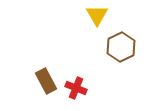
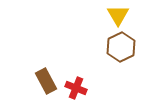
yellow triangle: moved 21 px right
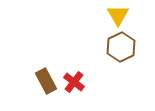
red cross: moved 2 px left, 6 px up; rotated 15 degrees clockwise
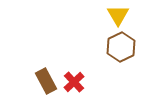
red cross: rotated 10 degrees clockwise
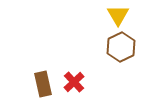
brown rectangle: moved 3 px left, 3 px down; rotated 15 degrees clockwise
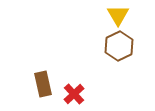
brown hexagon: moved 2 px left, 1 px up
red cross: moved 12 px down
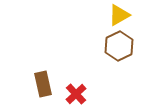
yellow triangle: moved 1 px right; rotated 30 degrees clockwise
red cross: moved 2 px right
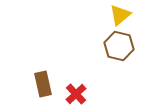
yellow triangle: moved 1 px right; rotated 10 degrees counterclockwise
brown hexagon: rotated 20 degrees counterclockwise
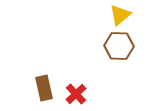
brown hexagon: rotated 12 degrees counterclockwise
brown rectangle: moved 1 px right, 4 px down
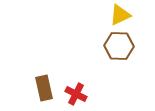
yellow triangle: rotated 15 degrees clockwise
red cross: rotated 20 degrees counterclockwise
